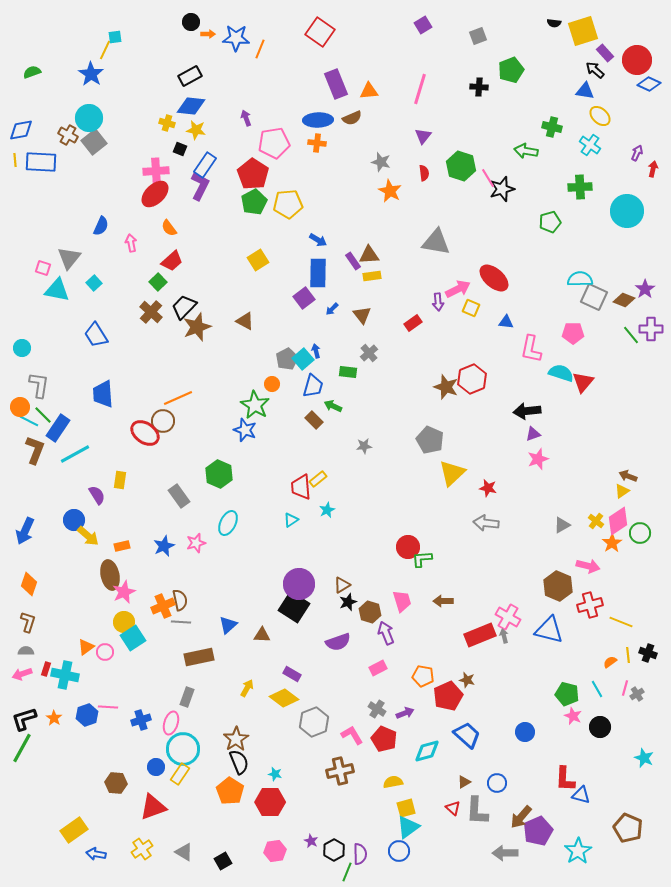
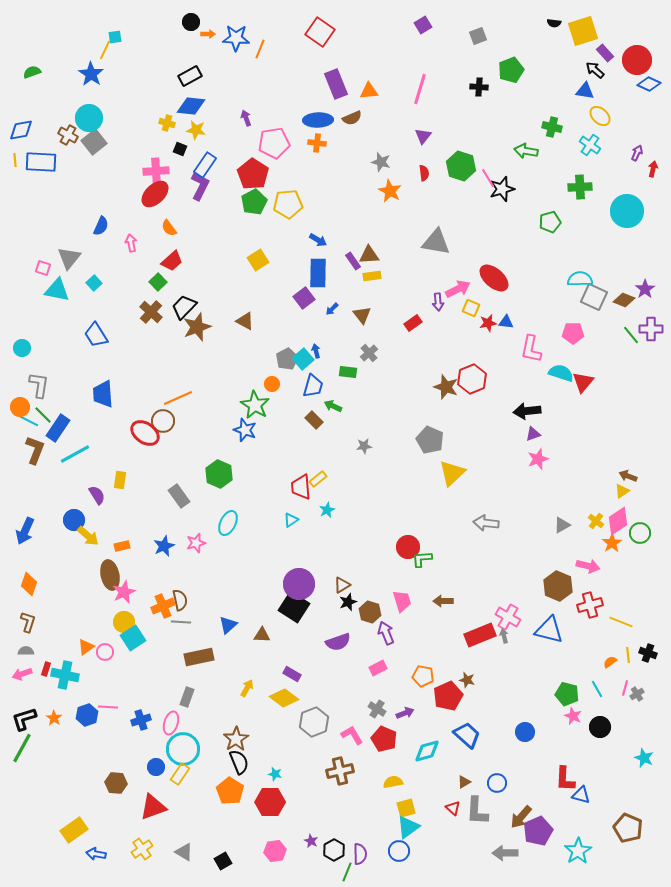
red star at (488, 488): moved 165 px up; rotated 24 degrees counterclockwise
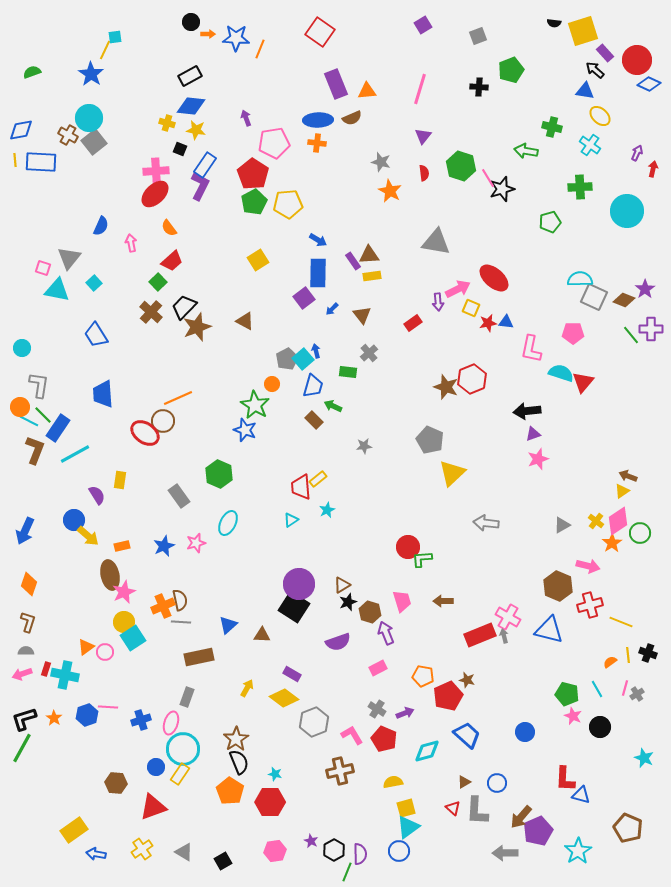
orange triangle at (369, 91): moved 2 px left
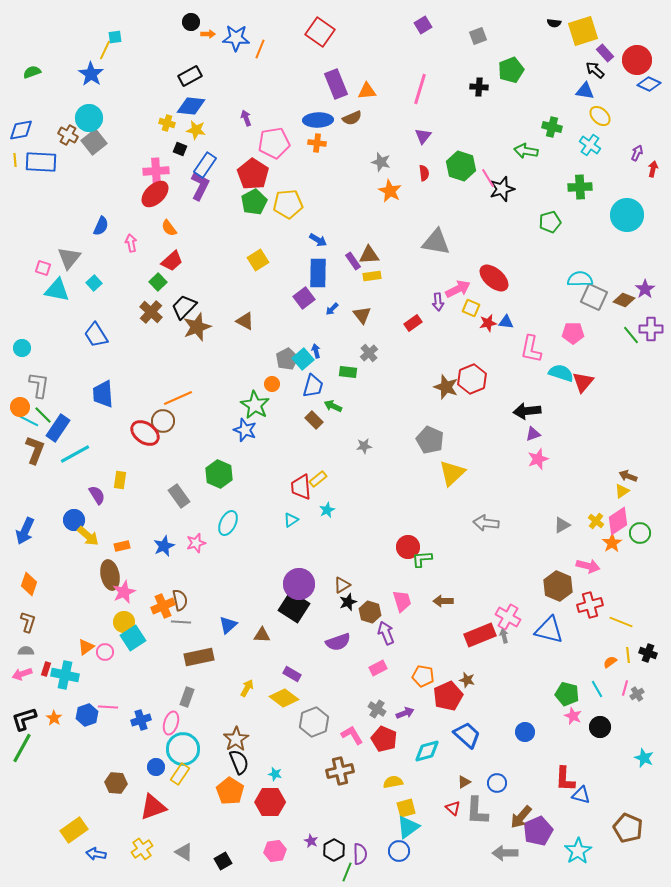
cyan circle at (627, 211): moved 4 px down
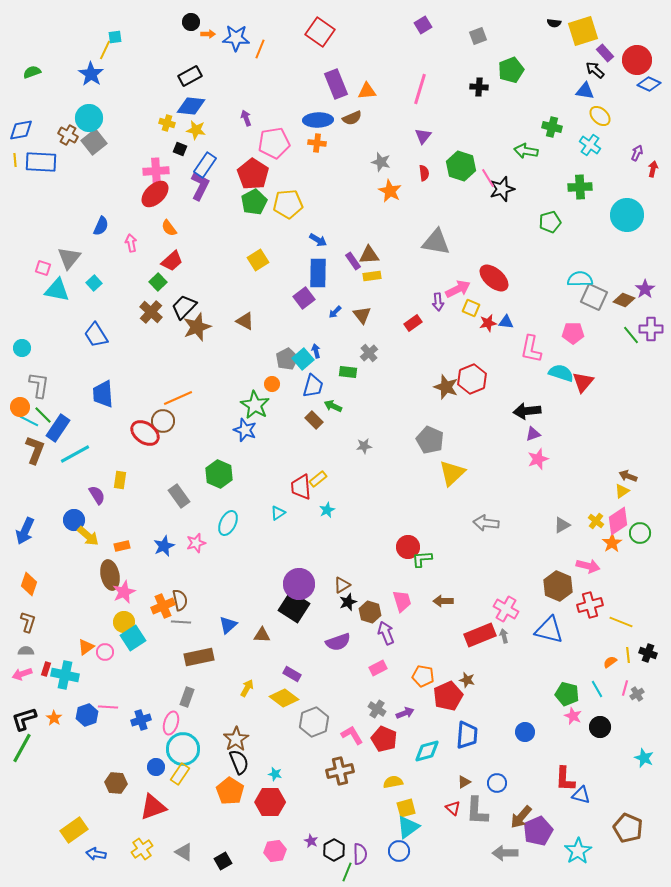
blue arrow at (332, 309): moved 3 px right, 3 px down
cyan triangle at (291, 520): moved 13 px left, 7 px up
pink cross at (508, 617): moved 2 px left, 8 px up
blue trapezoid at (467, 735): rotated 52 degrees clockwise
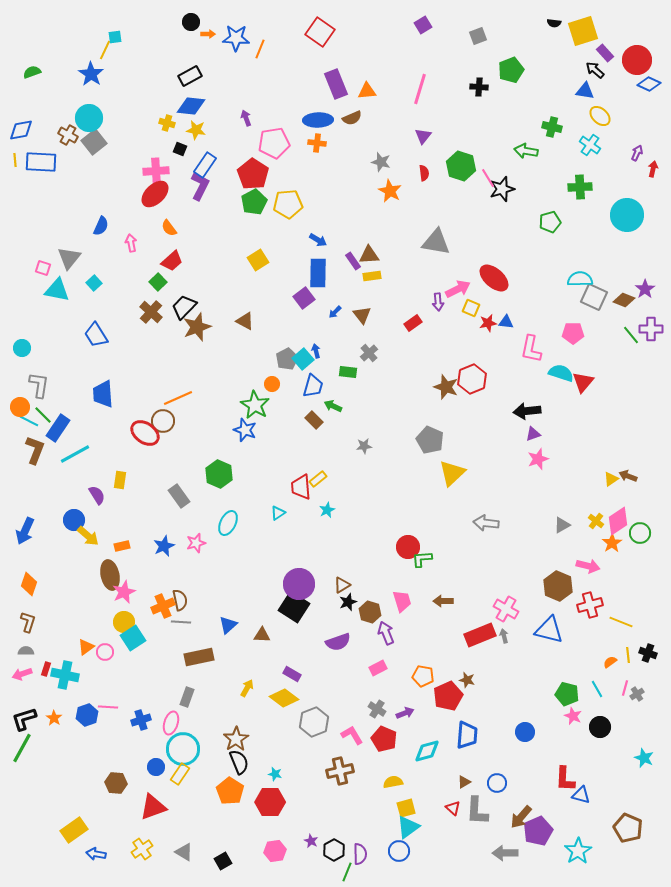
yellow triangle at (622, 491): moved 11 px left, 12 px up
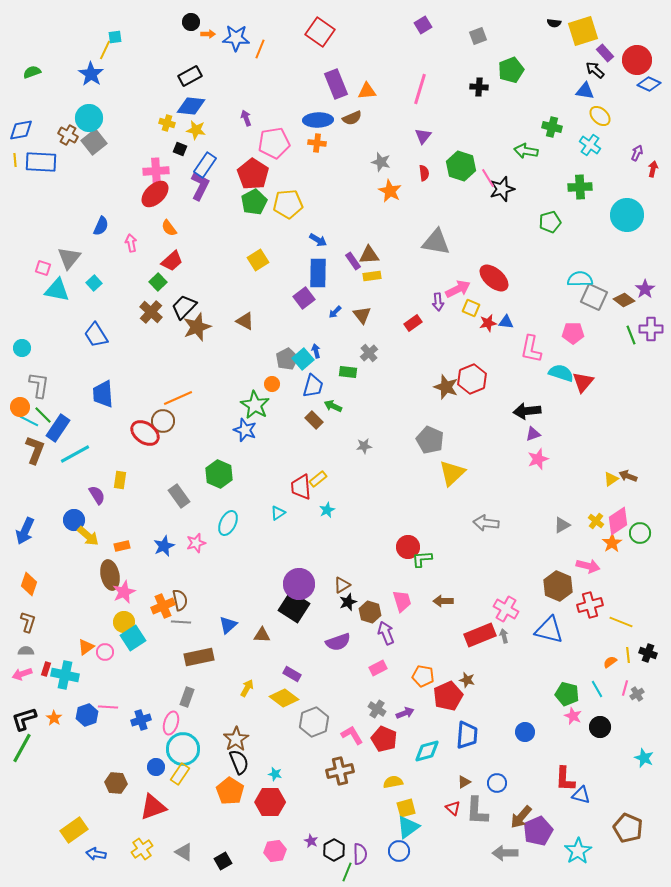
brown diamond at (624, 300): rotated 15 degrees clockwise
green line at (631, 335): rotated 18 degrees clockwise
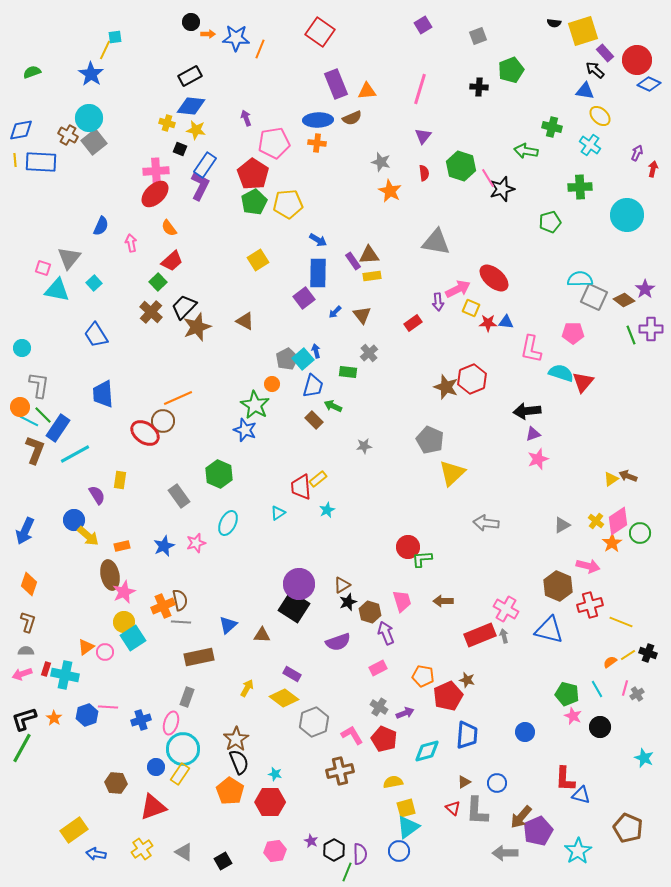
red star at (488, 323): rotated 12 degrees clockwise
yellow line at (628, 655): rotated 63 degrees clockwise
gray cross at (377, 709): moved 2 px right, 2 px up
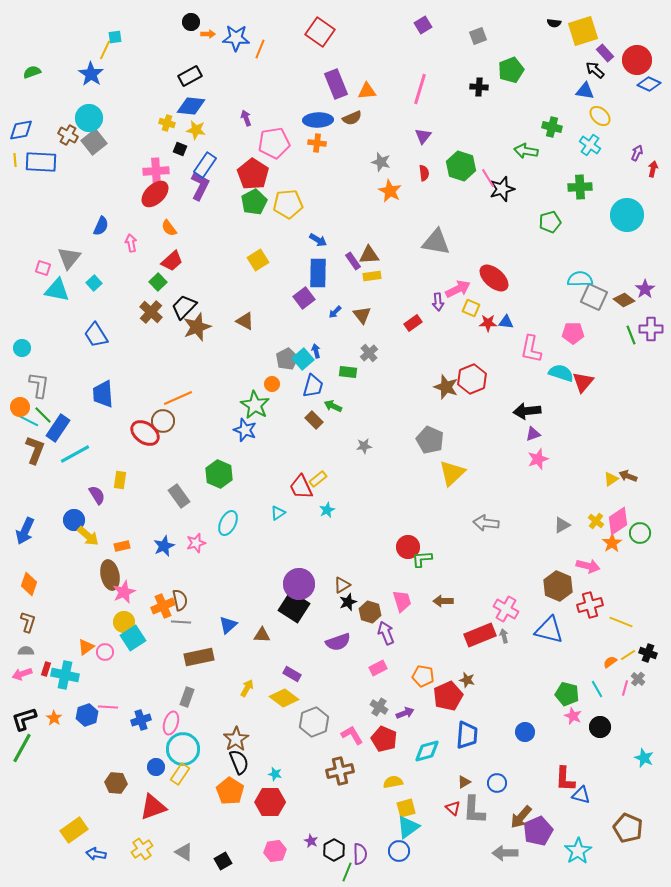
red trapezoid at (301, 487): rotated 20 degrees counterclockwise
gray cross at (637, 694): moved 1 px right, 15 px up; rotated 16 degrees counterclockwise
gray L-shape at (477, 811): moved 3 px left, 1 px up
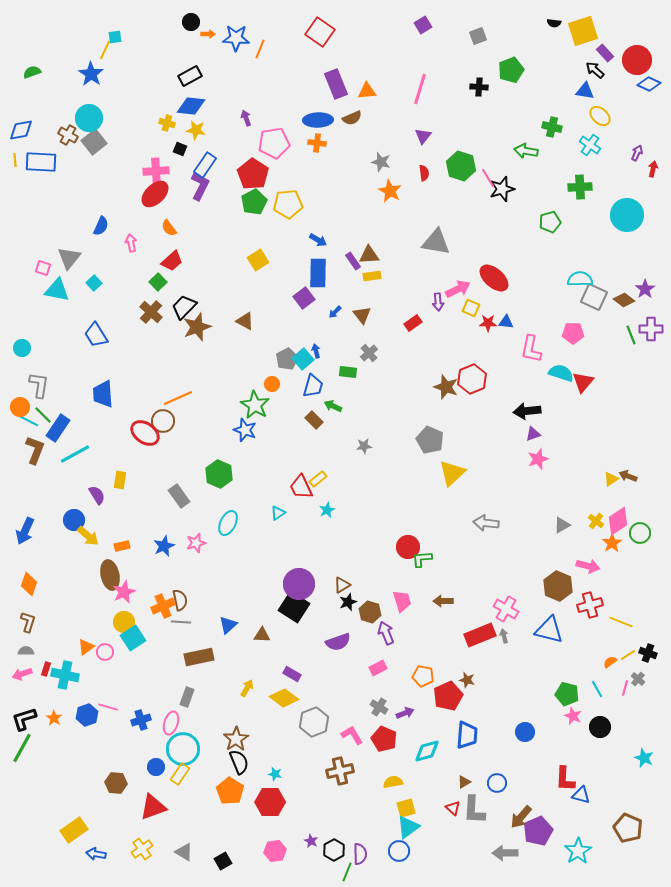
pink line at (108, 707): rotated 12 degrees clockwise
